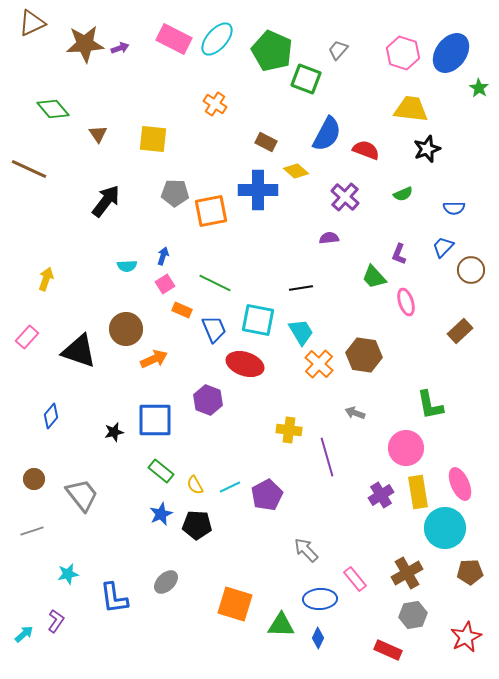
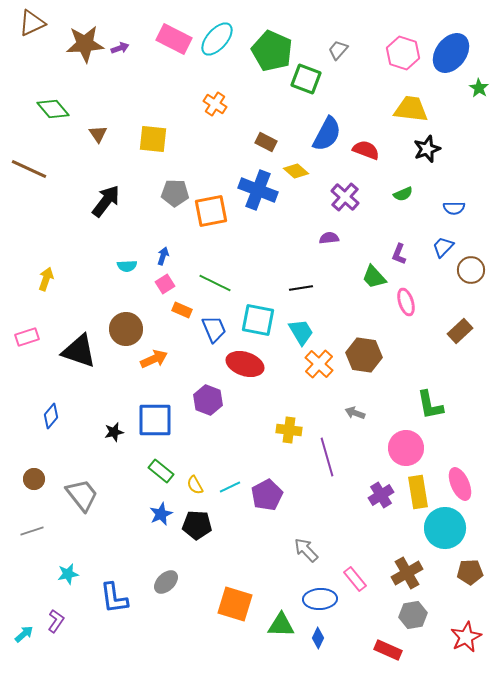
blue cross at (258, 190): rotated 21 degrees clockwise
pink rectangle at (27, 337): rotated 30 degrees clockwise
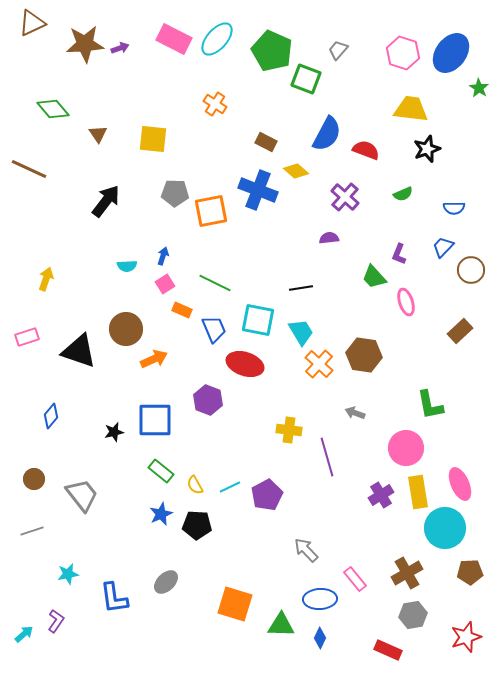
red star at (466, 637): rotated 8 degrees clockwise
blue diamond at (318, 638): moved 2 px right
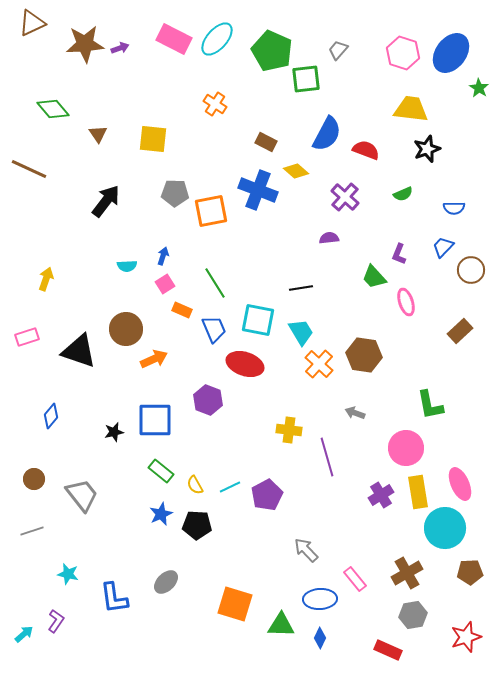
green square at (306, 79): rotated 28 degrees counterclockwise
green line at (215, 283): rotated 32 degrees clockwise
cyan star at (68, 574): rotated 25 degrees clockwise
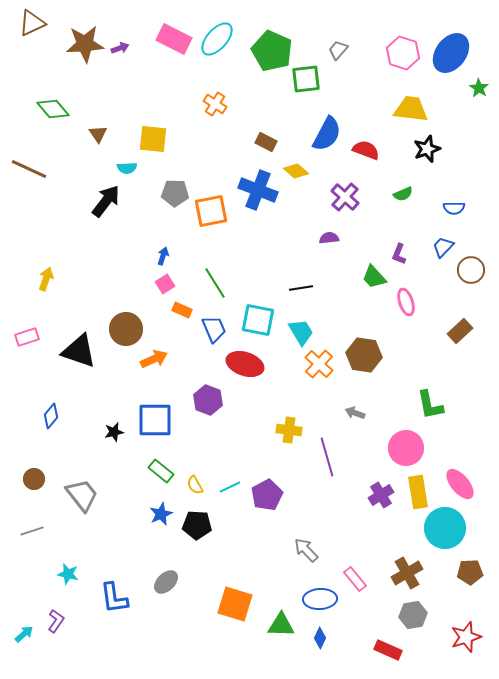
cyan semicircle at (127, 266): moved 98 px up
pink ellipse at (460, 484): rotated 16 degrees counterclockwise
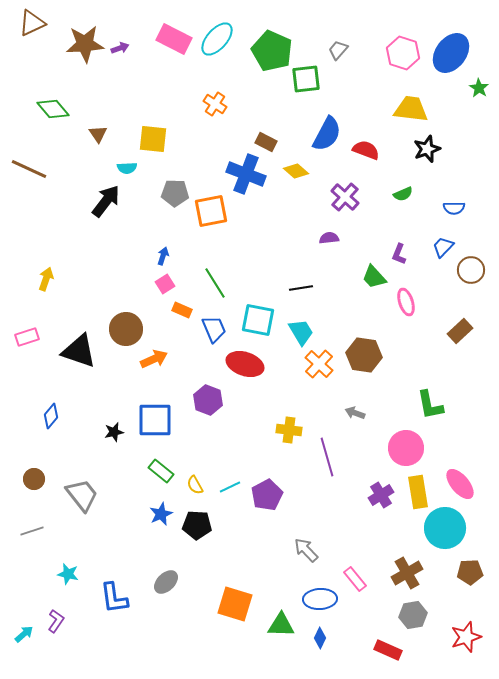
blue cross at (258, 190): moved 12 px left, 16 px up
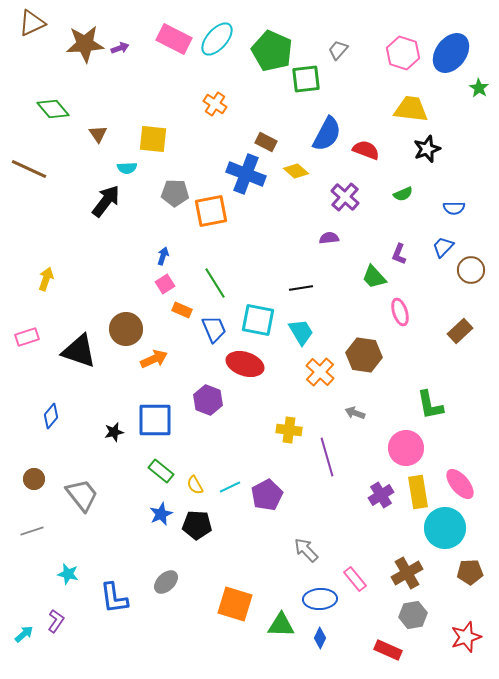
pink ellipse at (406, 302): moved 6 px left, 10 px down
orange cross at (319, 364): moved 1 px right, 8 px down
